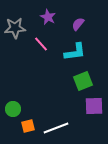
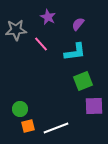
gray star: moved 1 px right, 2 px down
green circle: moved 7 px right
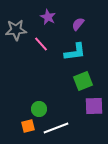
green circle: moved 19 px right
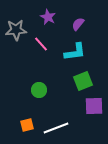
green circle: moved 19 px up
orange square: moved 1 px left, 1 px up
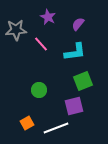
purple square: moved 20 px left; rotated 12 degrees counterclockwise
orange square: moved 2 px up; rotated 16 degrees counterclockwise
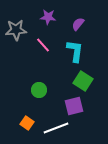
purple star: rotated 21 degrees counterclockwise
pink line: moved 2 px right, 1 px down
cyan L-shape: moved 1 px up; rotated 75 degrees counterclockwise
green square: rotated 36 degrees counterclockwise
orange square: rotated 24 degrees counterclockwise
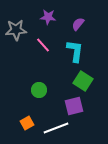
orange square: rotated 24 degrees clockwise
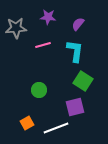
gray star: moved 2 px up
pink line: rotated 63 degrees counterclockwise
purple square: moved 1 px right, 1 px down
